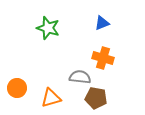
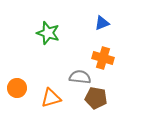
green star: moved 5 px down
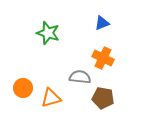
orange cross: rotated 10 degrees clockwise
orange circle: moved 6 px right
brown pentagon: moved 7 px right
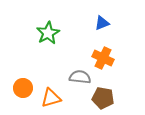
green star: rotated 25 degrees clockwise
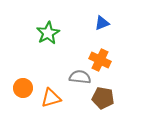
orange cross: moved 3 px left, 2 px down
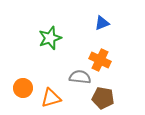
green star: moved 2 px right, 5 px down; rotated 10 degrees clockwise
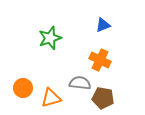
blue triangle: moved 1 px right, 2 px down
gray semicircle: moved 6 px down
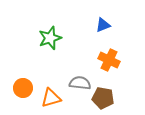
orange cross: moved 9 px right
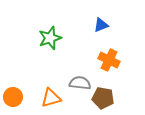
blue triangle: moved 2 px left
orange circle: moved 10 px left, 9 px down
